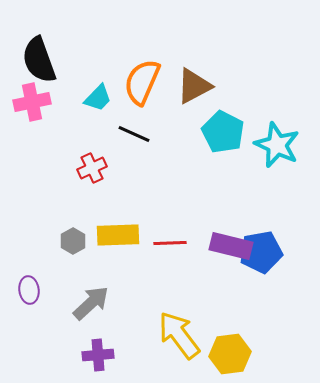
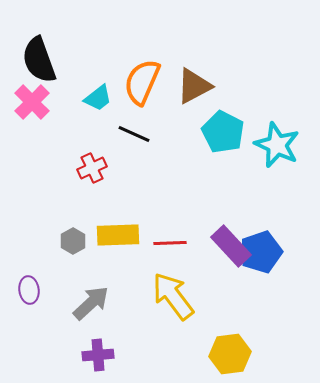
cyan trapezoid: rotated 8 degrees clockwise
pink cross: rotated 33 degrees counterclockwise
purple rectangle: rotated 33 degrees clockwise
blue pentagon: rotated 9 degrees counterclockwise
yellow arrow: moved 6 px left, 39 px up
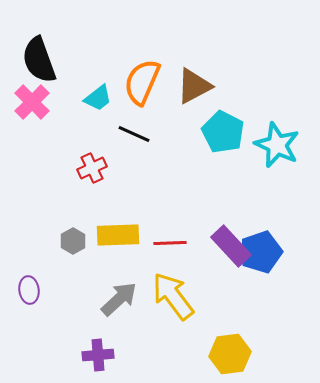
gray arrow: moved 28 px right, 4 px up
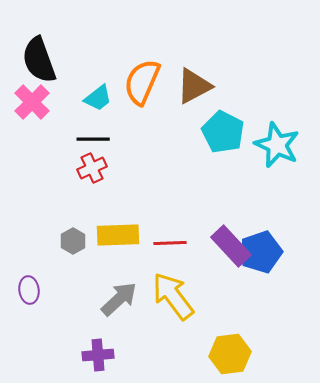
black line: moved 41 px left, 5 px down; rotated 24 degrees counterclockwise
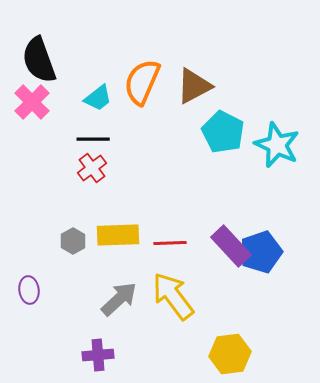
red cross: rotated 12 degrees counterclockwise
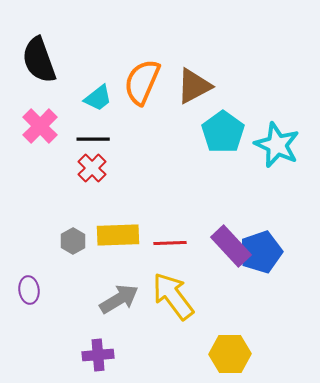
pink cross: moved 8 px right, 24 px down
cyan pentagon: rotated 9 degrees clockwise
red cross: rotated 8 degrees counterclockwise
gray arrow: rotated 12 degrees clockwise
yellow hexagon: rotated 6 degrees clockwise
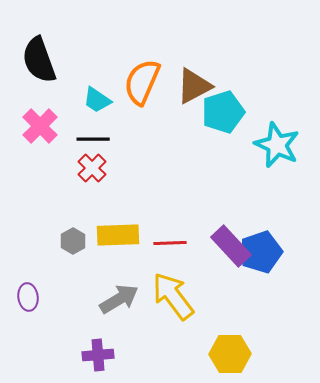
cyan trapezoid: moved 1 px left, 2 px down; rotated 72 degrees clockwise
cyan pentagon: moved 20 px up; rotated 18 degrees clockwise
purple ellipse: moved 1 px left, 7 px down
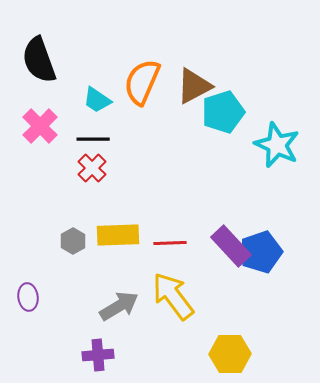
gray arrow: moved 7 px down
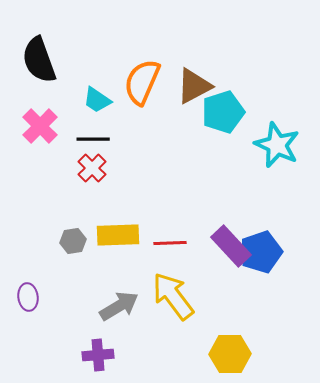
gray hexagon: rotated 20 degrees clockwise
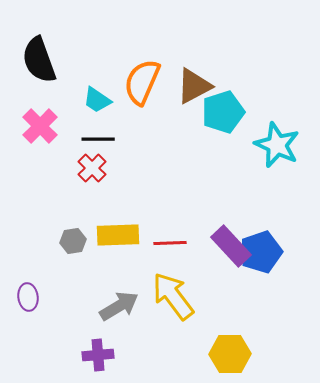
black line: moved 5 px right
